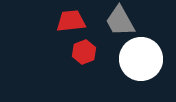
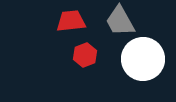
red hexagon: moved 1 px right, 3 px down
white circle: moved 2 px right
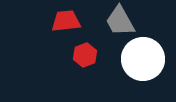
red trapezoid: moved 5 px left
